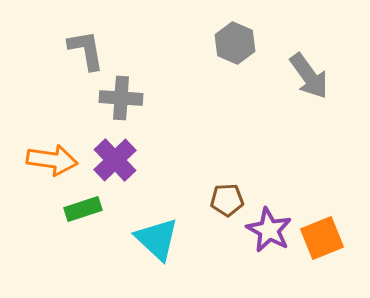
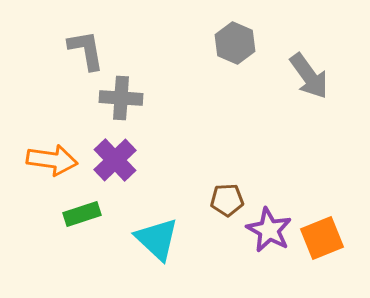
green rectangle: moved 1 px left, 5 px down
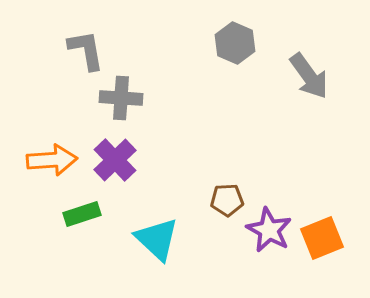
orange arrow: rotated 12 degrees counterclockwise
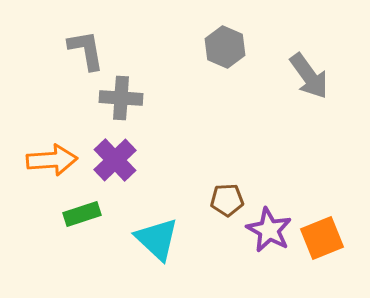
gray hexagon: moved 10 px left, 4 px down
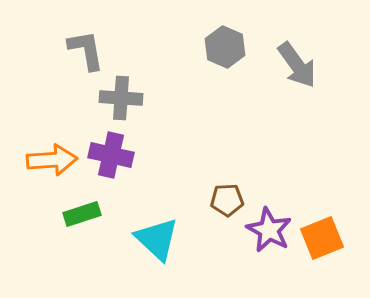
gray arrow: moved 12 px left, 11 px up
purple cross: moved 4 px left, 5 px up; rotated 33 degrees counterclockwise
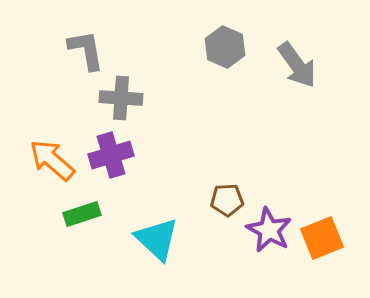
purple cross: rotated 30 degrees counterclockwise
orange arrow: rotated 135 degrees counterclockwise
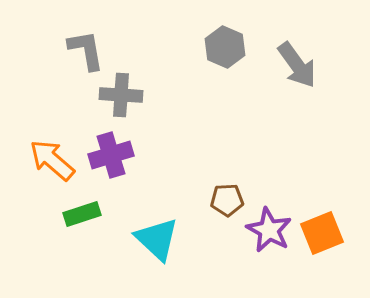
gray cross: moved 3 px up
orange square: moved 5 px up
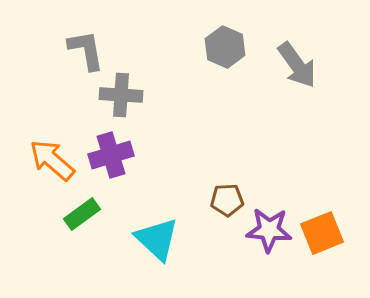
green rectangle: rotated 18 degrees counterclockwise
purple star: rotated 24 degrees counterclockwise
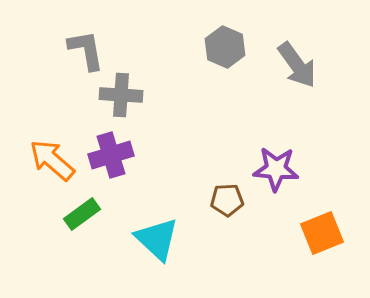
purple star: moved 7 px right, 61 px up
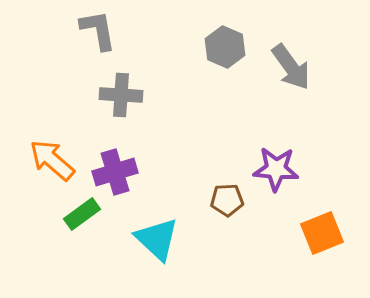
gray L-shape: moved 12 px right, 20 px up
gray arrow: moved 6 px left, 2 px down
purple cross: moved 4 px right, 17 px down
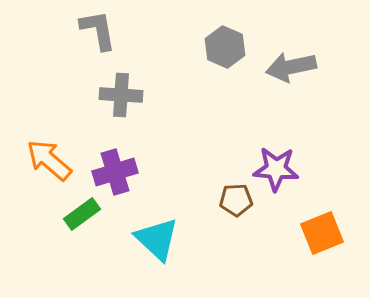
gray arrow: rotated 114 degrees clockwise
orange arrow: moved 3 px left
brown pentagon: moved 9 px right
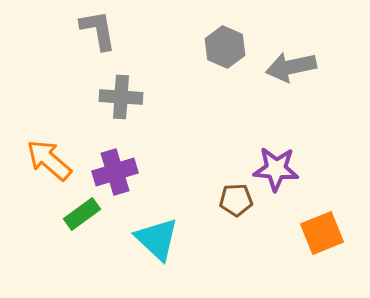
gray cross: moved 2 px down
